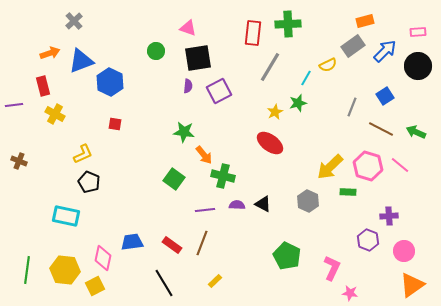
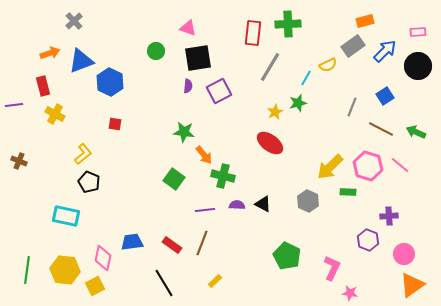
yellow L-shape at (83, 154): rotated 15 degrees counterclockwise
pink circle at (404, 251): moved 3 px down
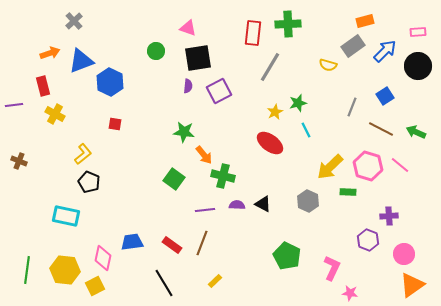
yellow semicircle at (328, 65): rotated 42 degrees clockwise
cyan line at (306, 78): moved 52 px down; rotated 56 degrees counterclockwise
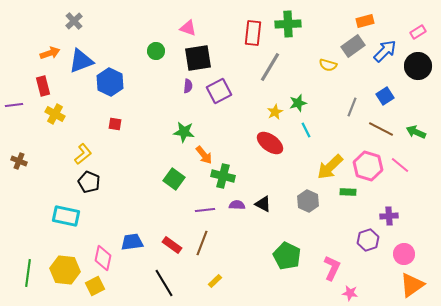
pink rectangle at (418, 32): rotated 28 degrees counterclockwise
purple hexagon at (368, 240): rotated 20 degrees clockwise
green line at (27, 270): moved 1 px right, 3 px down
